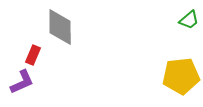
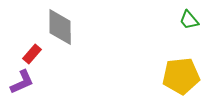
green trapezoid: rotated 90 degrees clockwise
red rectangle: moved 1 px left, 1 px up; rotated 18 degrees clockwise
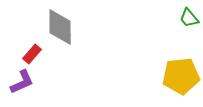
green trapezoid: moved 2 px up
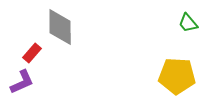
green trapezoid: moved 1 px left, 5 px down
red rectangle: moved 1 px up
yellow pentagon: moved 4 px left; rotated 9 degrees clockwise
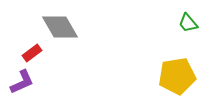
gray diamond: rotated 30 degrees counterclockwise
red rectangle: rotated 12 degrees clockwise
yellow pentagon: rotated 12 degrees counterclockwise
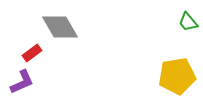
green trapezoid: moved 1 px up
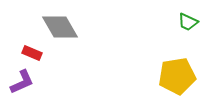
green trapezoid: rotated 25 degrees counterclockwise
red rectangle: rotated 60 degrees clockwise
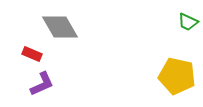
red rectangle: moved 1 px down
yellow pentagon: rotated 21 degrees clockwise
purple L-shape: moved 20 px right, 2 px down
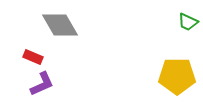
gray diamond: moved 2 px up
red rectangle: moved 1 px right, 3 px down
yellow pentagon: rotated 12 degrees counterclockwise
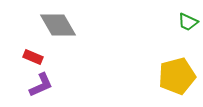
gray diamond: moved 2 px left
yellow pentagon: rotated 15 degrees counterclockwise
purple L-shape: moved 1 px left, 1 px down
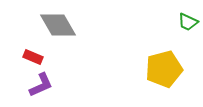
yellow pentagon: moved 13 px left, 7 px up
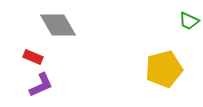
green trapezoid: moved 1 px right, 1 px up
